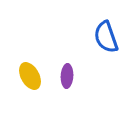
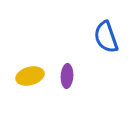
yellow ellipse: rotated 76 degrees counterclockwise
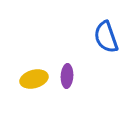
yellow ellipse: moved 4 px right, 3 px down
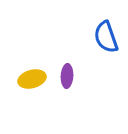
yellow ellipse: moved 2 px left
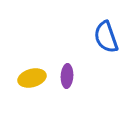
yellow ellipse: moved 1 px up
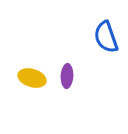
yellow ellipse: rotated 32 degrees clockwise
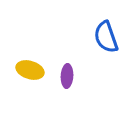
yellow ellipse: moved 2 px left, 8 px up
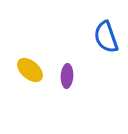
yellow ellipse: rotated 24 degrees clockwise
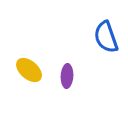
yellow ellipse: moved 1 px left
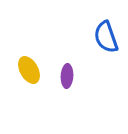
yellow ellipse: rotated 20 degrees clockwise
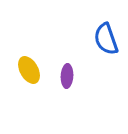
blue semicircle: moved 2 px down
